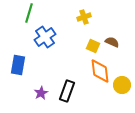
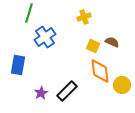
black rectangle: rotated 25 degrees clockwise
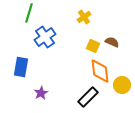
yellow cross: rotated 16 degrees counterclockwise
blue rectangle: moved 3 px right, 2 px down
black rectangle: moved 21 px right, 6 px down
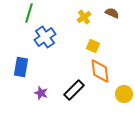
brown semicircle: moved 29 px up
yellow circle: moved 2 px right, 9 px down
purple star: rotated 24 degrees counterclockwise
black rectangle: moved 14 px left, 7 px up
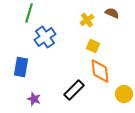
yellow cross: moved 3 px right, 3 px down
purple star: moved 7 px left, 6 px down
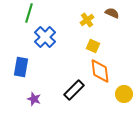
blue cross: rotated 10 degrees counterclockwise
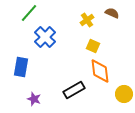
green line: rotated 24 degrees clockwise
black rectangle: rotated 15 degrees clockwise
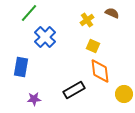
purple star: rotated 24 degrees counterclockwise
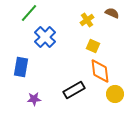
yellow circle: moved 9 px left
